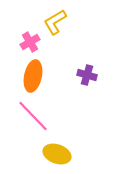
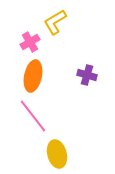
pink line: rotated 6 degrees clockwise
yellow ellipse: rotated 56 degrees clockwise
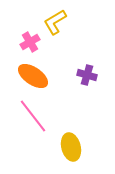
orange ellipse: rotated 68 degrees counterclockwise
yellow ellipse: moved 14 px right, 7 px up
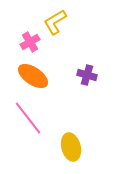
pink line: moved 5 px left, 2 px down
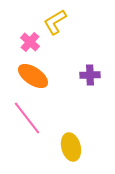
pink cross: rotated 18 degrees counterclockwise
purple cross: moved 3 px right; rotated 18 degrees counterclockwise
pink line: moved 1 px left
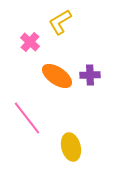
yellow L-shape: moved 5 px right
orange ellipse: moved 24 px right
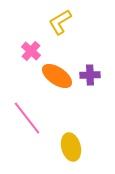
pink cross: moved 1 px right, 9 px down
